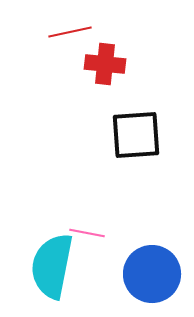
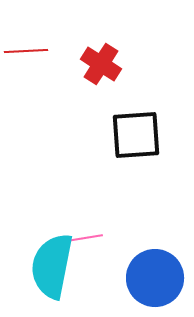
red line: moved 44 px left, 19 px down; rotated 9 degrees clockwise
red cross: moved 4 px left; rotated 27 degrees clockwise
pink line: moved 2 px left, 5 px down; rotated 20 degrees counterclockwise
blue circle: moved 3 px right, 4 px down
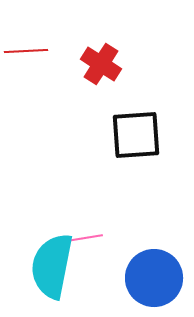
blue circle: moved 1 px left
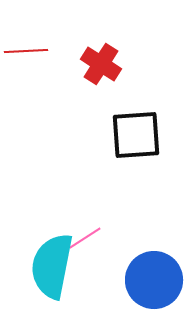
pink line: rotated 24 degrees counterclockwise
blue circle: moved 2 px down
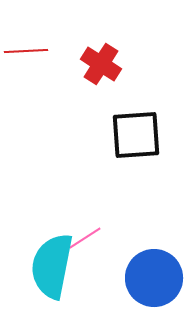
blue circle: moved 2 px up
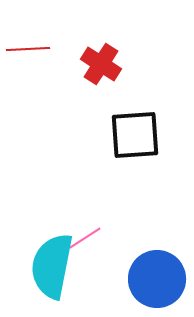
red line: moved 2 px right, 2 px up
black square: moved 1 px left
blue circle: moved 3 px right, 1 px down
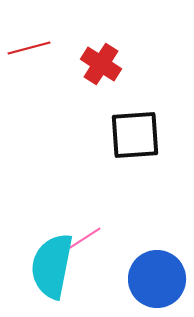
red line: moved 1 px right, 1 px up; rotated 12 degrees counterclockwise
